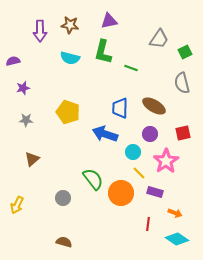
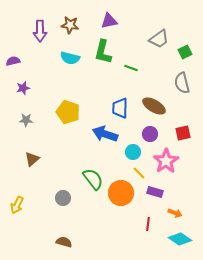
gray trapezoid: rotated 20 degrees clockwise
cyan diamond: moved 3 px right
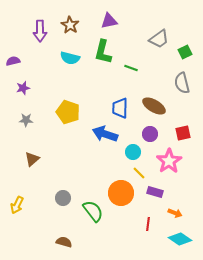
brown star: rotated 24 degrees clockwise
pink star: moved 3 px right
green semicircle: moved 32 px down
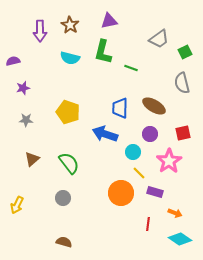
green semicircle: moved 24 px left, 48 px up
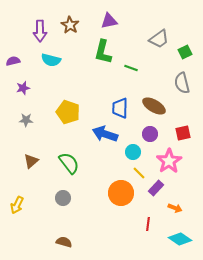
cyan semicircle: moved 19 px left, 2 px down
brown triangle: moved 1 px left, 2 px down
purple rectangle: moved 1 px right, 4 px up; rotated 63 degrees counterclockwise
orange arrow: moved 5 px up
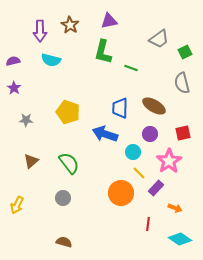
purple star: moved 9 px left; rotated 24 degrees counterclockwise
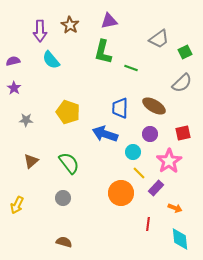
cyan semicircle: rotated 36 degrees clockwise
gray semicircle: rotated 120 degrees counterclockwise
cyan diamond: rotated 50 degrees clockwise
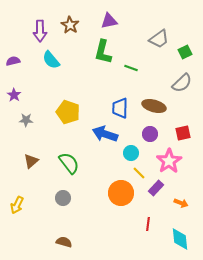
purple star: moved 7 px down
brown ellipse: rotated 15 degrees counterclockwise
cyan circle: moved 2 px left, 1 px down
orange arrow: moved 6 px right, 5 px up
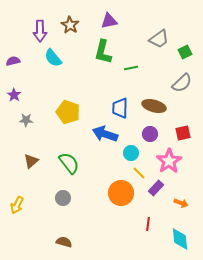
cyan semicircle: moved 2 px right, 2 px up
green line: rotated 32 degrees counterclockwise
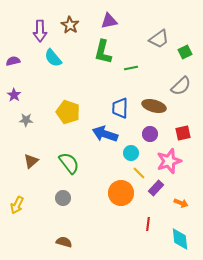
gray semicircle: moved 1 px left, 3 px down
pink star: rotated 15 degrees clockwise
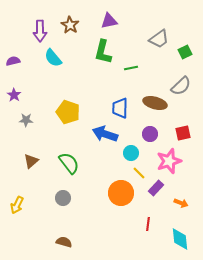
brown ellipse: moved 1 px right, 3 px up
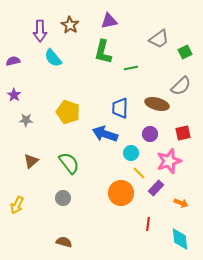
brown ellipse: moved 2 px right, 1 px down
